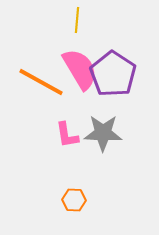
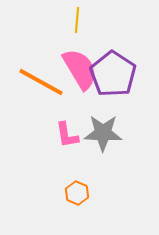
orange hexagon: moved 3 px right, 7 px up; rotated 20 degrees clockwise
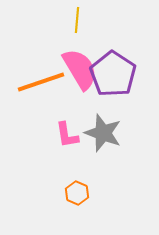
orange line: rotated 48 degrees counterclockwise
gray star: rotated 18 degrees clockwise
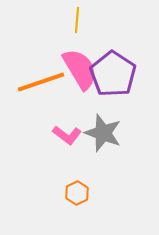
pink L-shape: rotated 44 degrees counterclockwise
orange hexagon: rotated 10 degrees clockwise
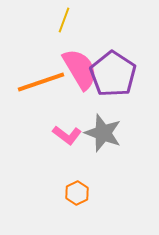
yellow line: moved 13 px left; rotated 15 degrees clockwise
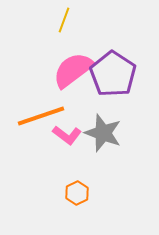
pink semicircle: moved 7 px left, 1 px down; rotated 96 degrees counterclockwise
orange line: moved 34 px down
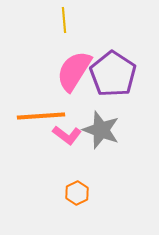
yellow line: rotated 25 degrees counterclockwise
pink semicircle: moved 1 px right, 1 px down; rotated 21 degrees counterclockwise
orange line: rotated 15 degrees clockwise
gray star: moved 2 px left, 3 px up
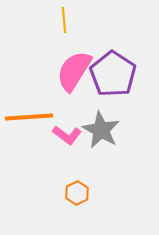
orange line: moved 12 px left, 1 px down
gray star: rotated 9 degrees clockwise
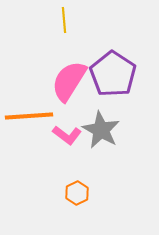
pink semicircle: moved 5 px left, 10 px down
orange line: moved 1 px up
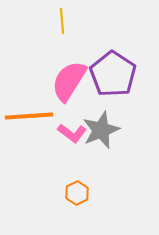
yellow line: moved 2 px left, 1 px down
gray star: rotated 21 degrees clockwise
pink L-shape: moved 5 px right, 2 px up
